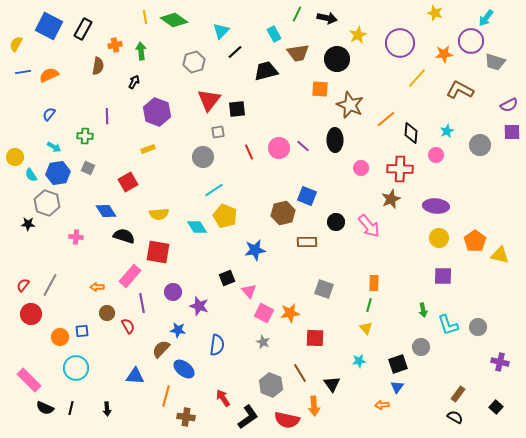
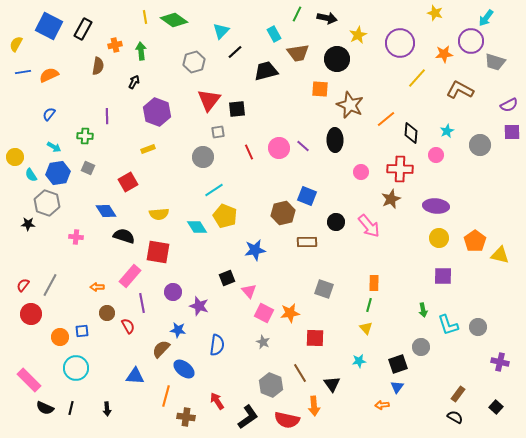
pink circle at (361, 168): moved 4 px down
red arrow at (223, 398): moved 6 px left, 3 px down
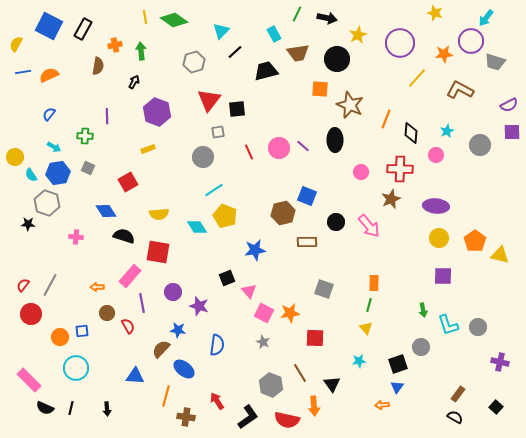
orange line at (386, 119): rotated 30 degrees counterclockwise
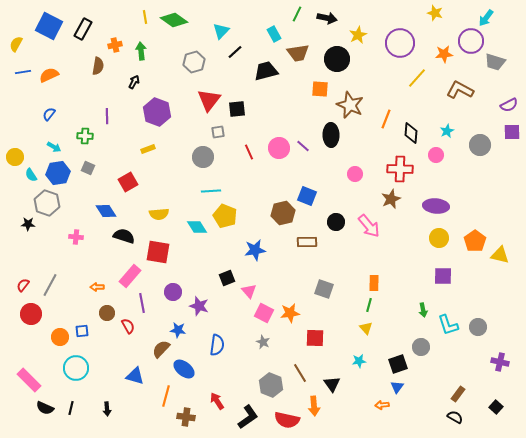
black ellipse at (335, 140): moved 4 px left, 5 px up
pink circle at (361, 172): moved 6 px left, 2 px down
cyan line at (214, 190): moved 3 px left, 1 px down; rotated 30 degrees clockwise
blue triangle at (135, 376): rotated 12 degrees clockwise
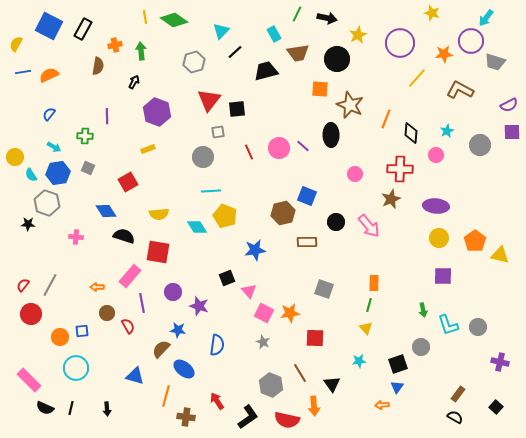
yellow star at (435, 13): moved 3 px left
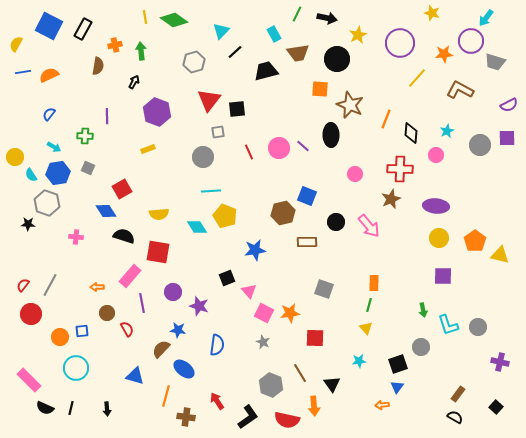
purple square at (512, 132): moved 5 px left, 6 px down
red square at (128, 182): moved 6 px left, 7 px down
red semicircle at (128, 326): moved 1 px left, 3 px down
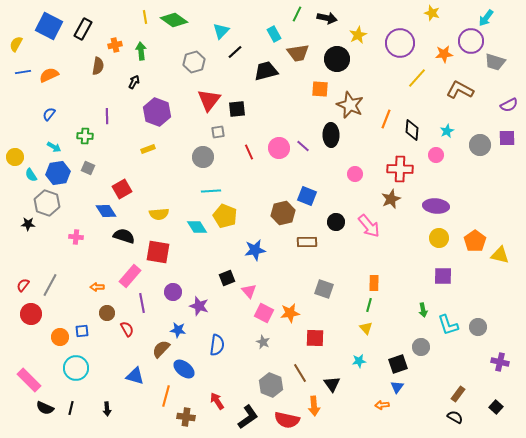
black diamond at (411, 133): moved 1 px right, 3 px up
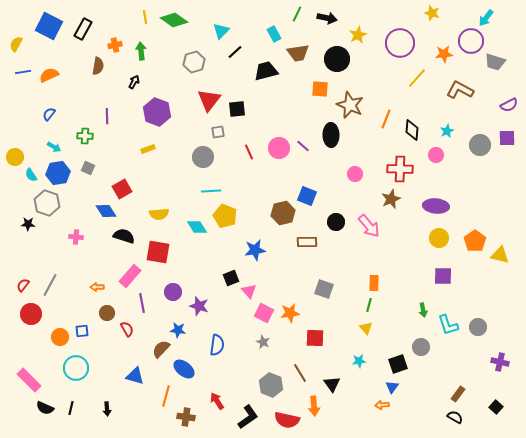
black square at (227, 278): moved 4 px right
blue triangle at (397, 387): moved 5 px left
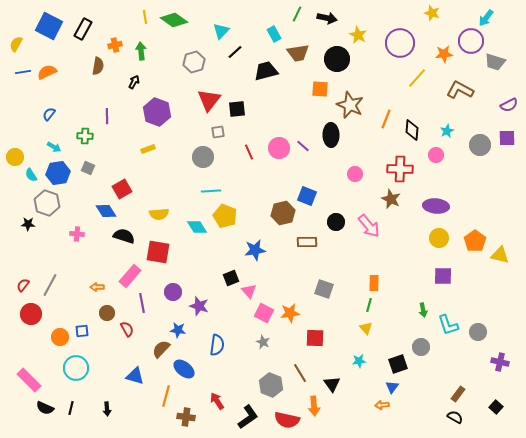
yellow star at (358, 35): rotated 18 degrees counterclockwise
orange semicircle at (49, 75): moved 2 px left, 3 px up
brown star at (391, 199): rotated 24 degrees counterclockwise
pink cross at (76, 237): moved 1 px right, 3 px up
gray circle at (478, 327): moved 5 px down
